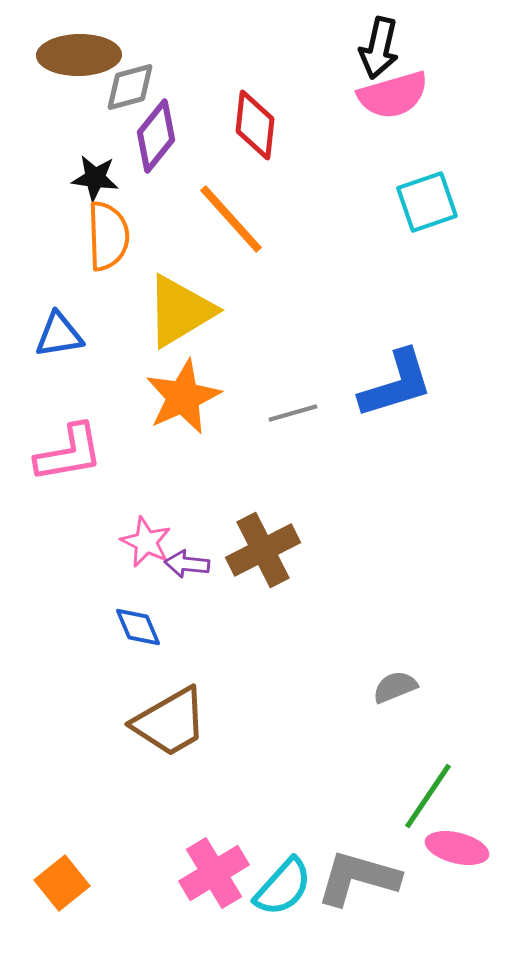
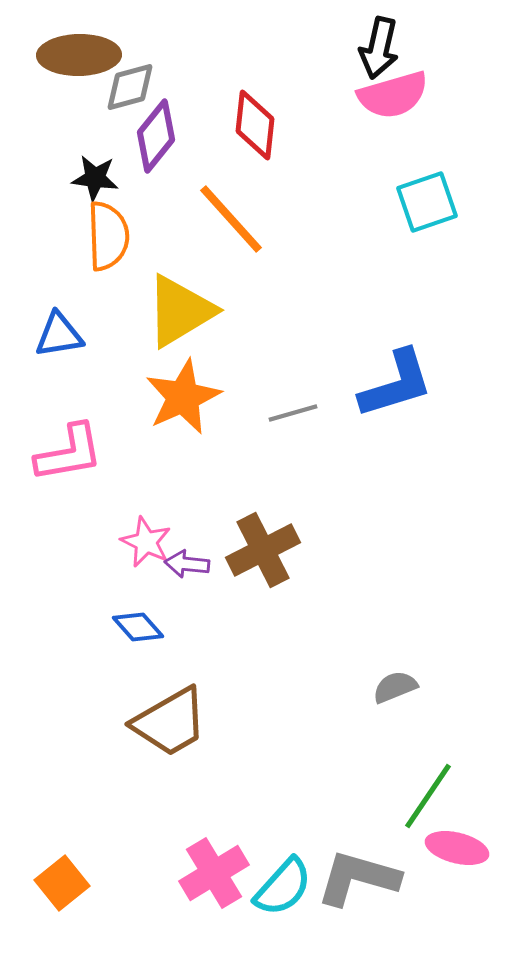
blue diamond: rotated 18 degrees counterclockwise
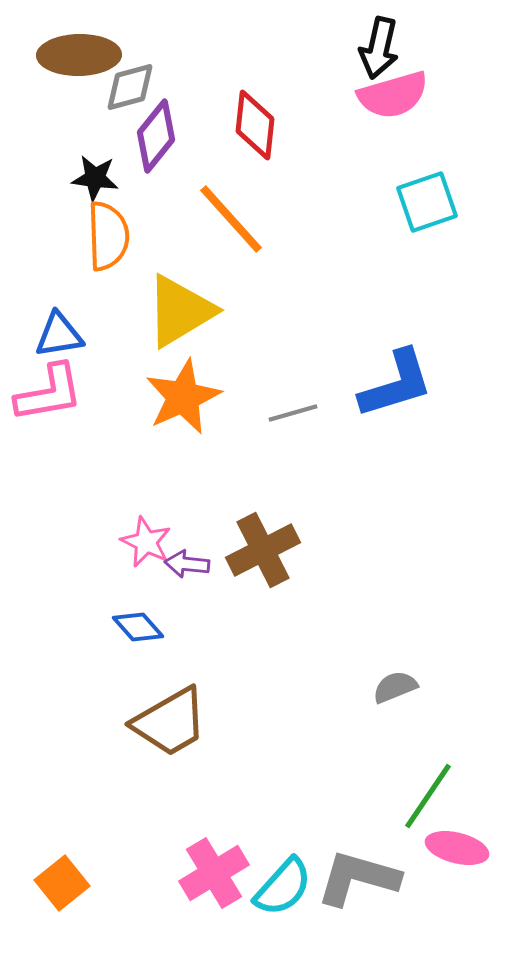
pink L-shape: moved 20 px left, 60 px up
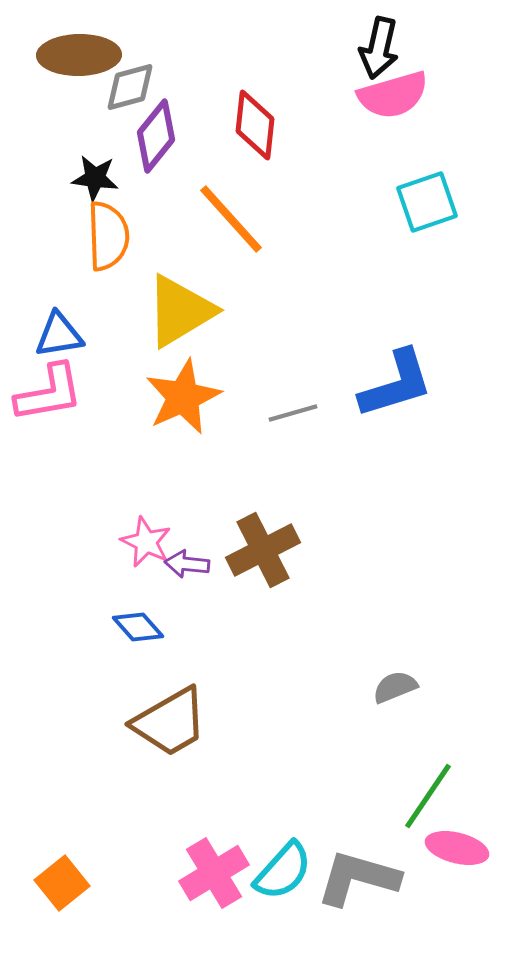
cyan semicircle: moved 16 px up
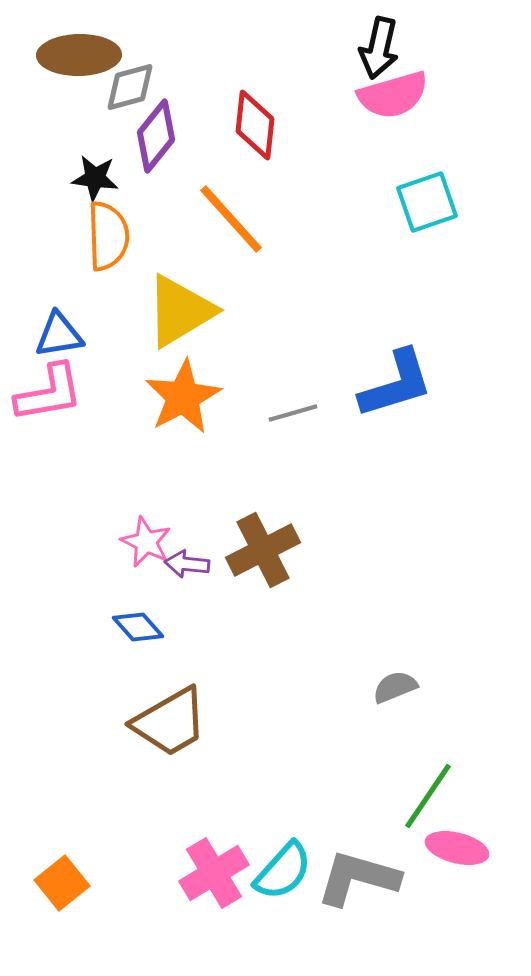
orange star: rotated 4 degrees counterclockwise
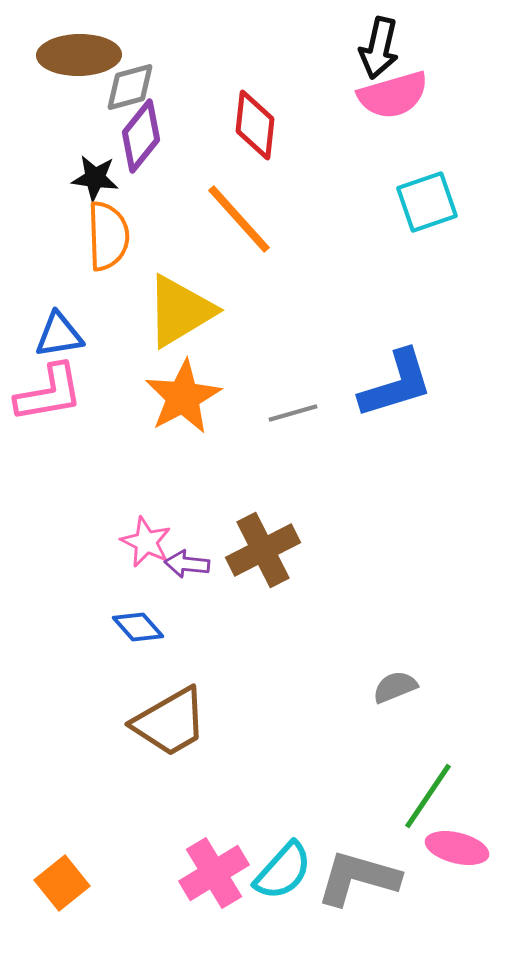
purple diamond: moved 15 px left
orange line: moved 8 px right
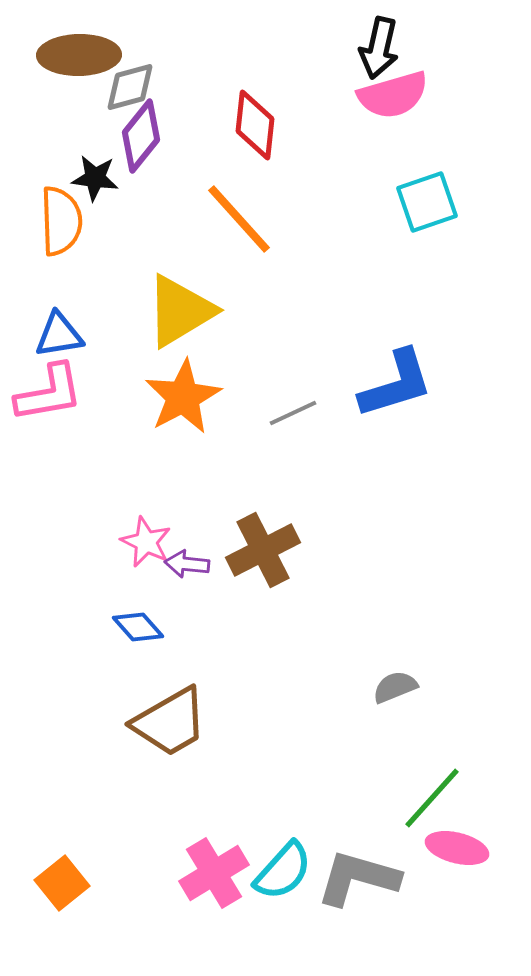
orange semicircle: moved 47 px left, 15 px up
gray line: rotated 9 degrees counterclockwise
green line: moved 4 px right, 2 px down; rotated 8 degrees clockwise
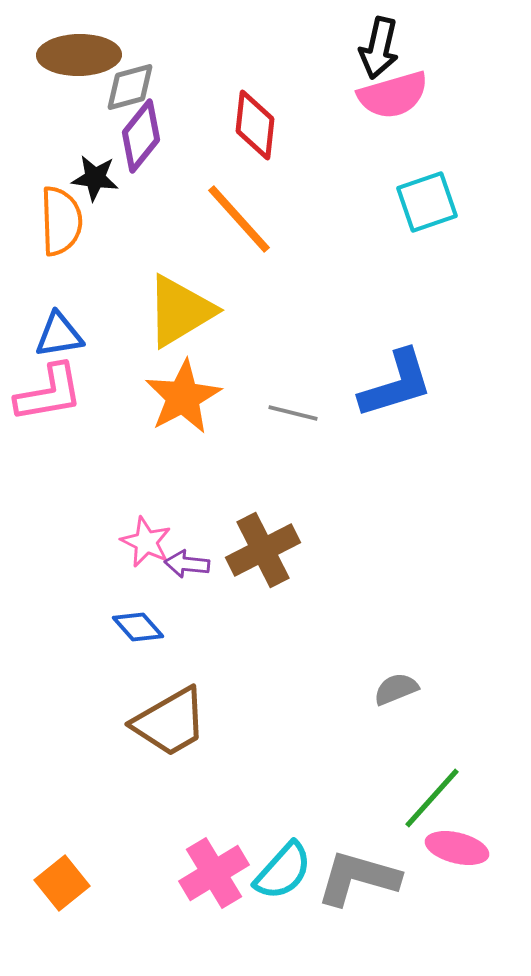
gray line: rotated 39 degrees clockwise
gray semicircle: moved 1 px right, 2 px down
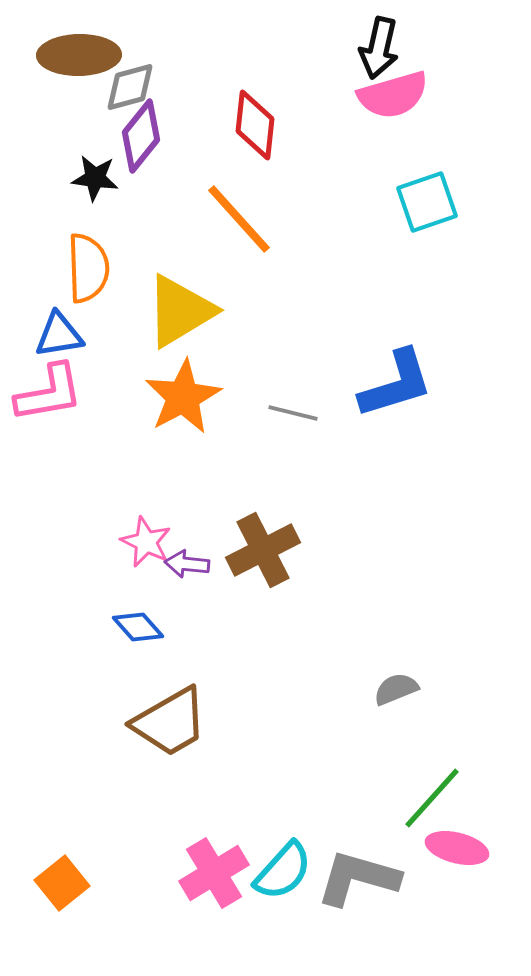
orange semicircle: moved 27 px right, 47 px down
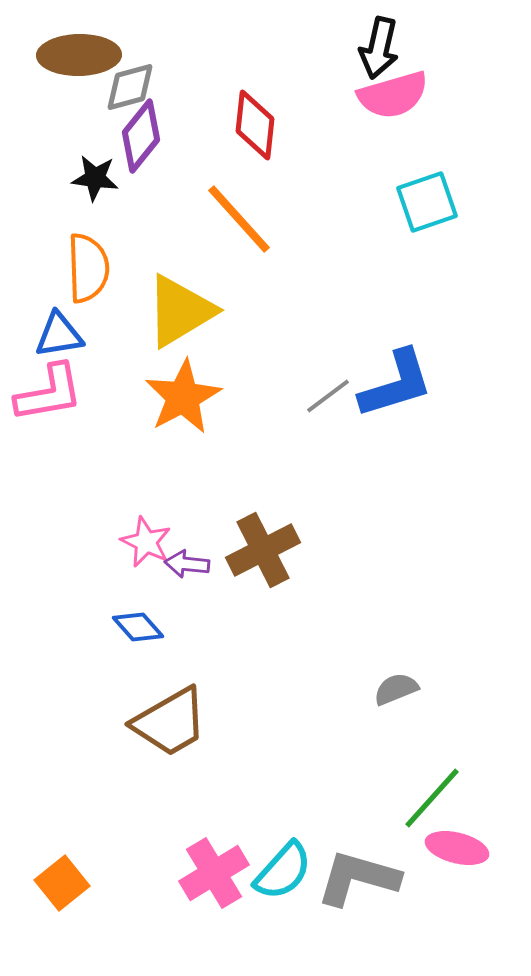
gray line: moved 35 px right, 17 px up; rotated 51 degrees counterclockwise
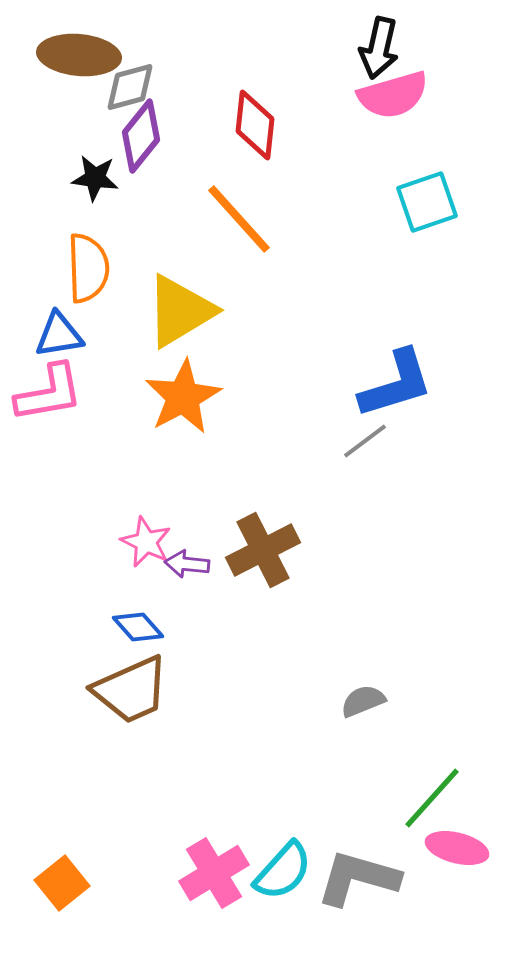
brown ellipse: rotated 6 degrees clockwise
gray line: moved 37 px right, 45 px down
gray semicircle: moved 33 px left, 12 px down
brown trapezoid: moved 39 px left, 32 px up; rotated 6 degrees clockwise
